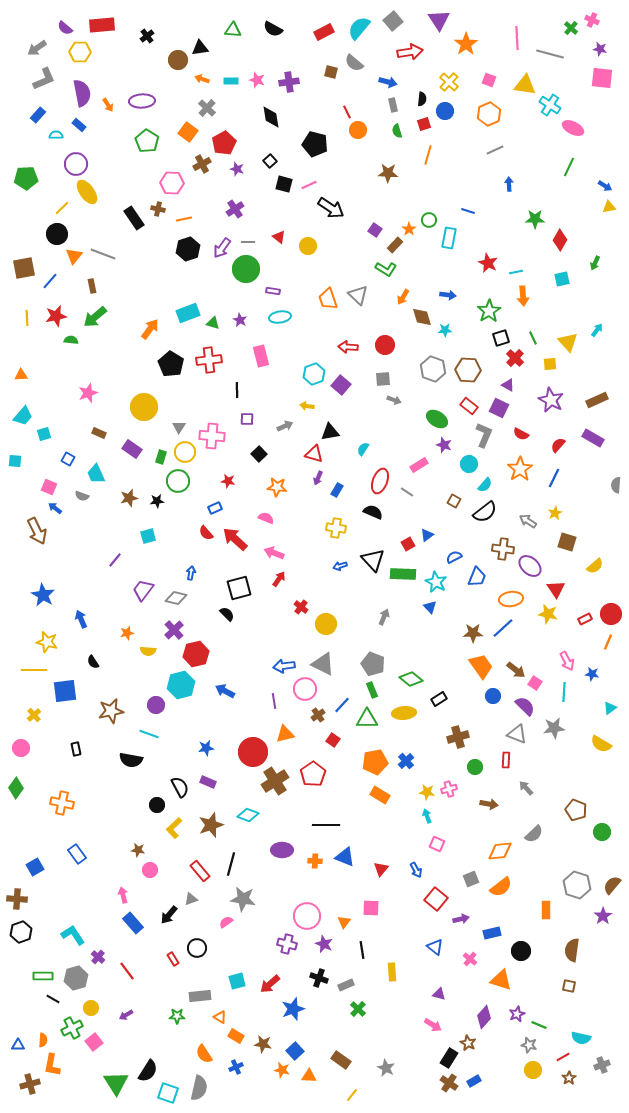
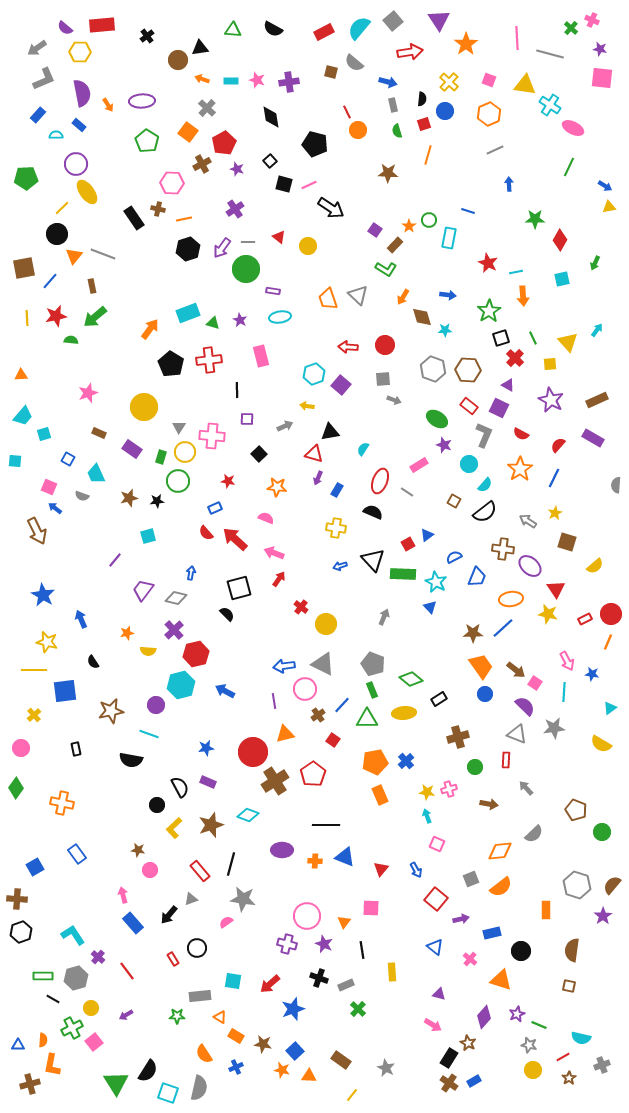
orange star at (409, 229): moved 3 px up
blue circle at (493, 696): moved 8 px left, 2 px up
orange rectangle at (380, 795): rotated 36 degrees clockwise
cyan square at (237, 981): moved 4 px left; rotated 24 degrees clockwise
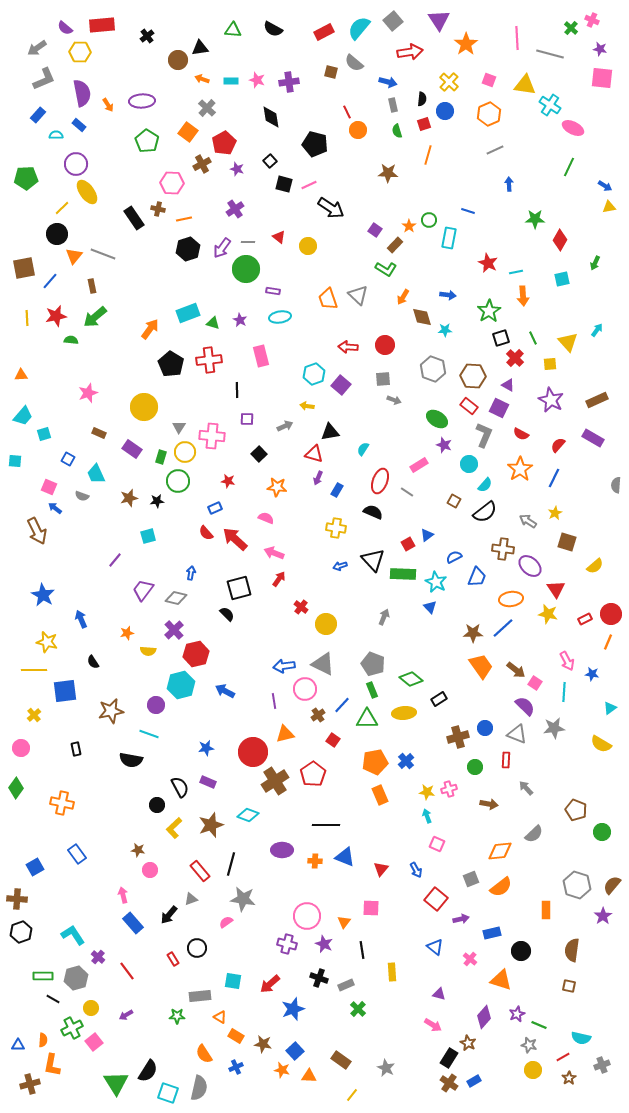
brown hexagon at (468, 370): moved 5 px right, 6 px down
blue circle at (485, 694): moved 34 px down
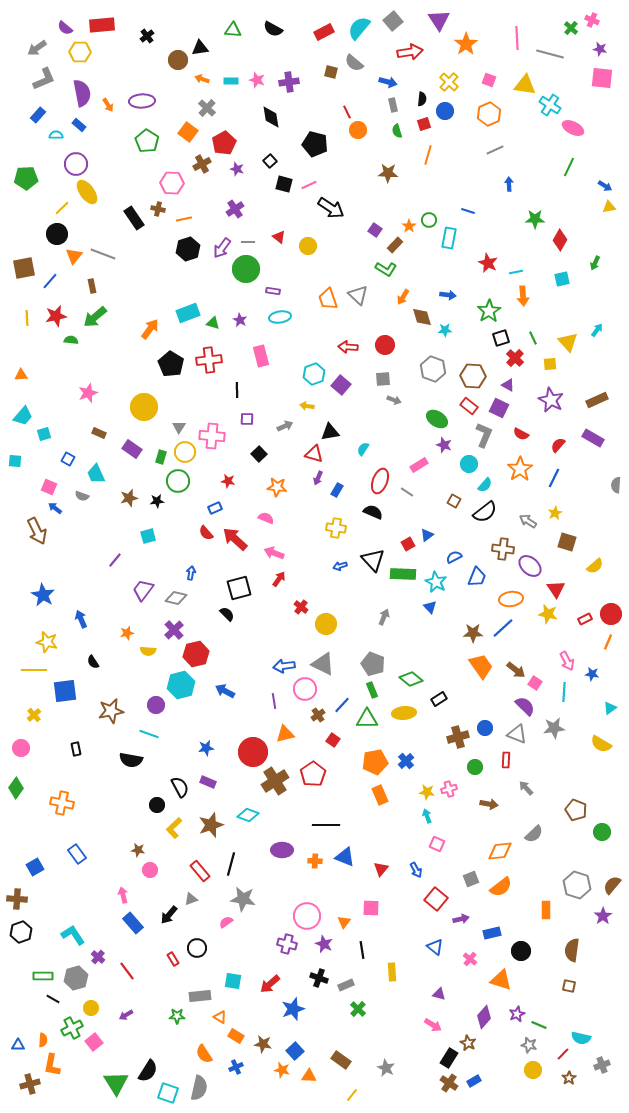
red line at (563, 1057): moved 3 px up; rotated 16 degrees counterclockwise
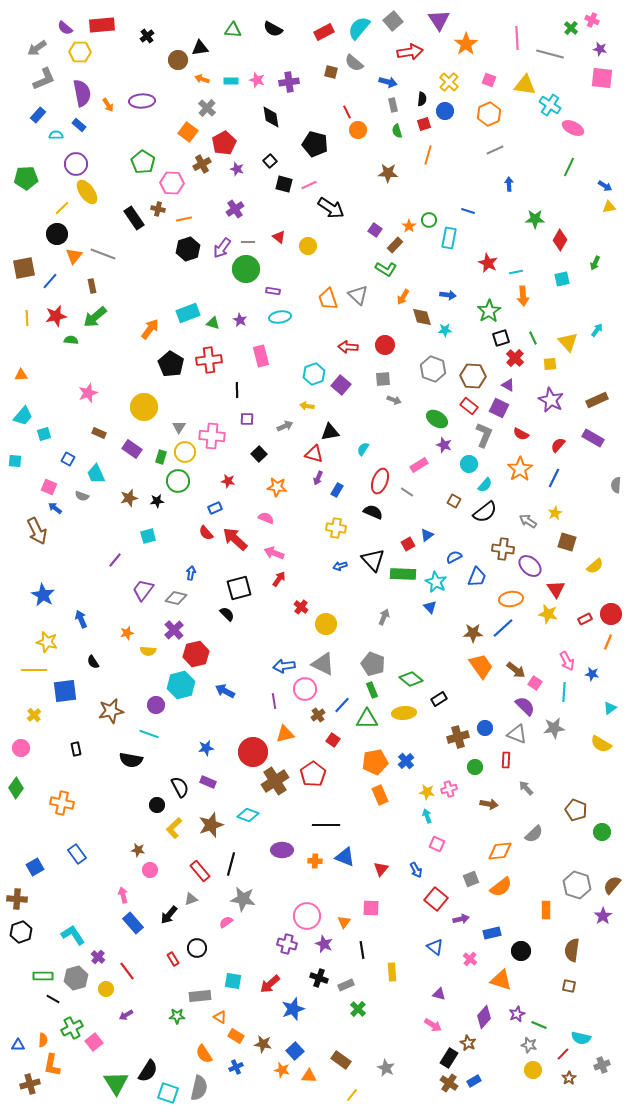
green pentagon at (147, 141): moved 4 px left, 21 px down
yellow circle at (91, 1008): moved 15 px right, 19 px up
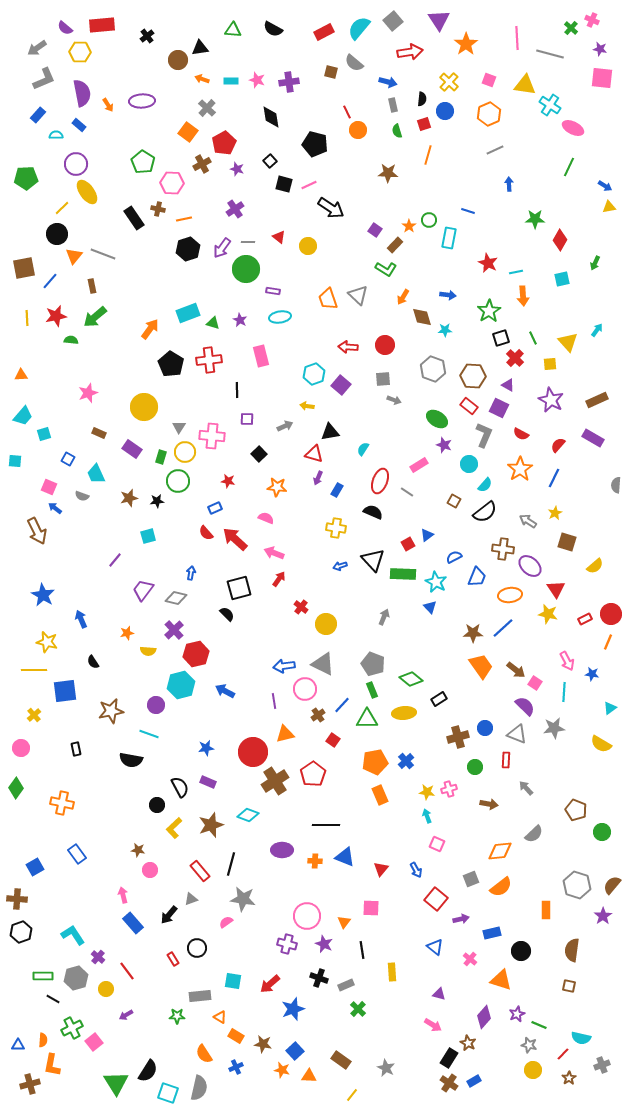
orange ellipse at (511, 599): moved 1 px left, 4 px up
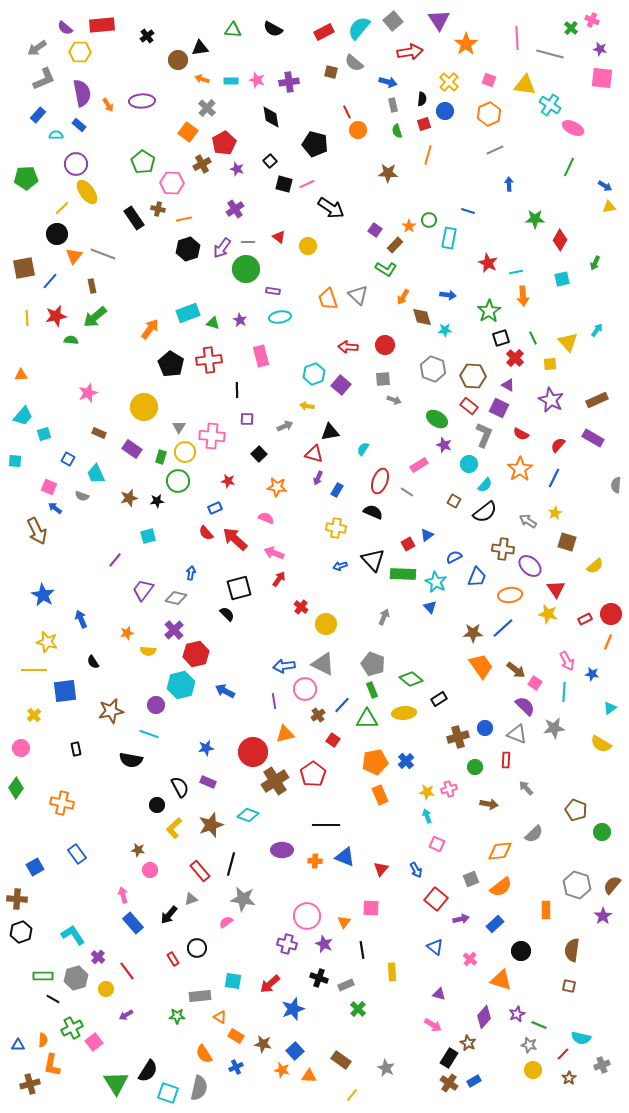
pink line at (309, 185): moved 2 px left, 1 px up
blue rectangle at (492, 933): moved 3 px right, 9 px up; rotated 30 degrees counterclockwise
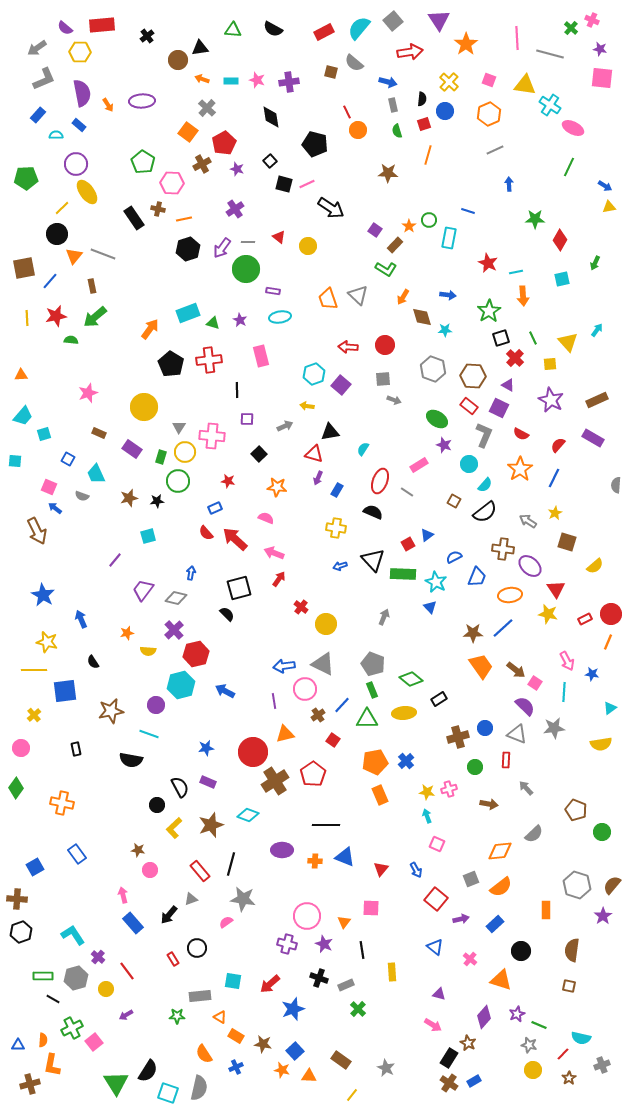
yellow semicircle at (601, 744): rotated 40 degrees counterclockwise
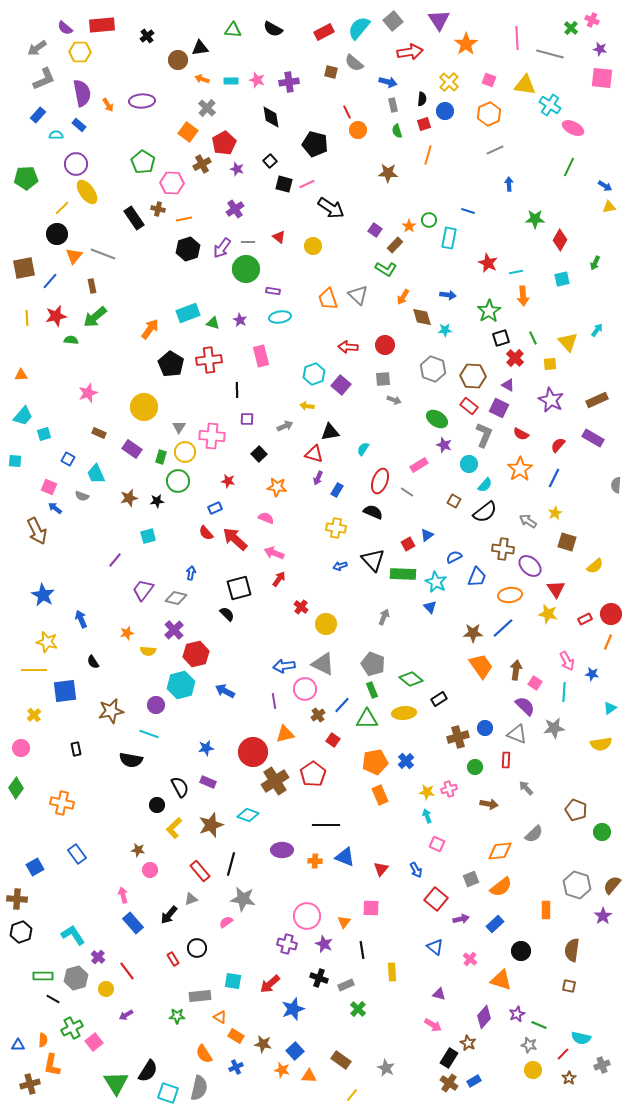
yellow circle at (308, 246): moved 5 px right
brown arrow at (516, 670): rotated 120 degrees counterclockwise
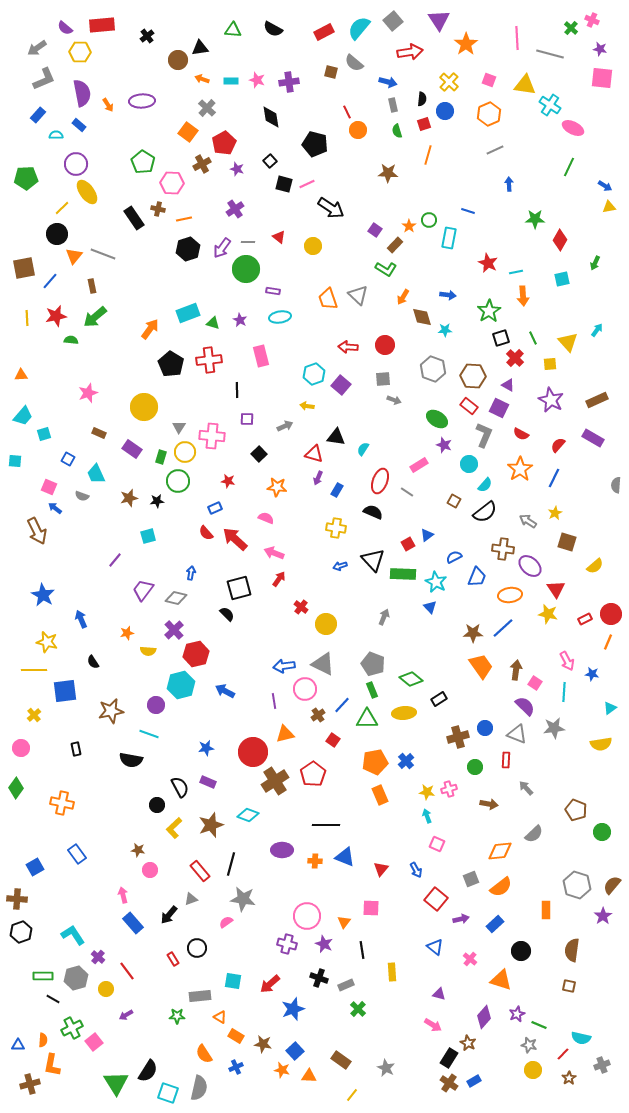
black triangle at (330, 432): moved 6 px right, 5 px down; rotated 18 degrees clockwise
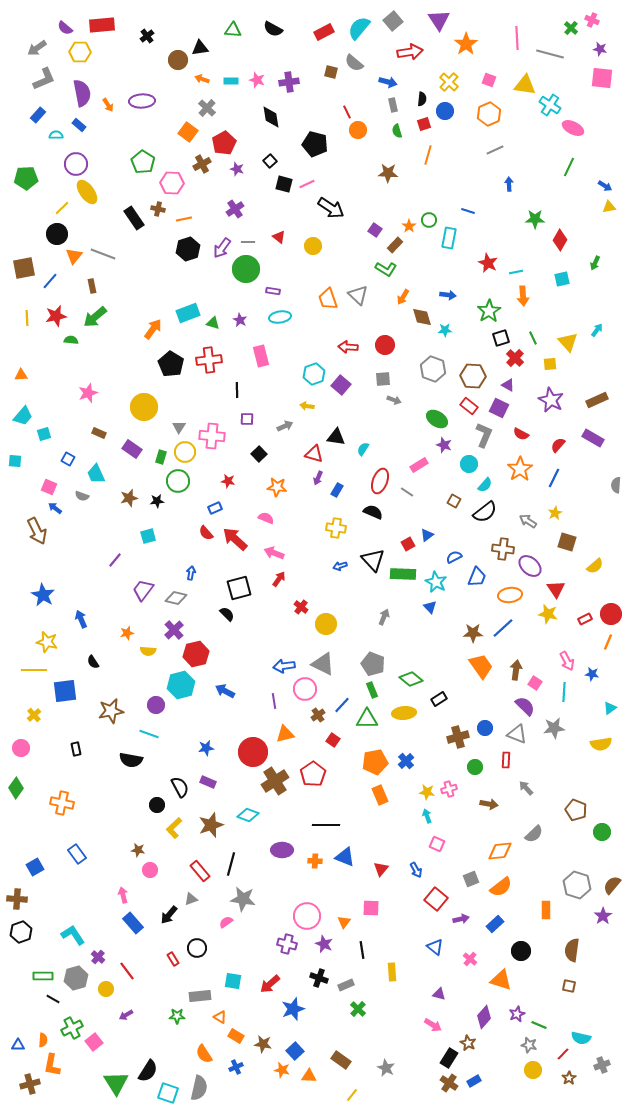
orange arrow at (150, 329): moved 3 px right
